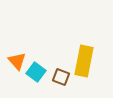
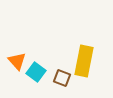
brown square: moved 1 px right, 1 px down
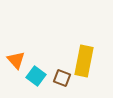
orange triangle: moved 1 px left, 1 px up
cyan square: moved 4 px down
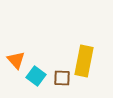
brown square: rotated 18 degrees counterclockwise
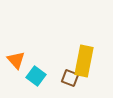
brown square: moved 8 px right; rotated 18 degrees clockwise
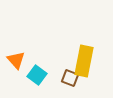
cyan square: moved 1 px right, 1 px up
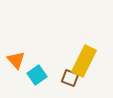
yellow rectangle: rotated 16 degrees clockwise
cyan square: rotated 18 degrees clockwise
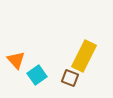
yellow rectangle: moved 5 px up
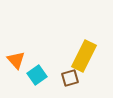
brown square: rotated 36 degrees counterclockwise
